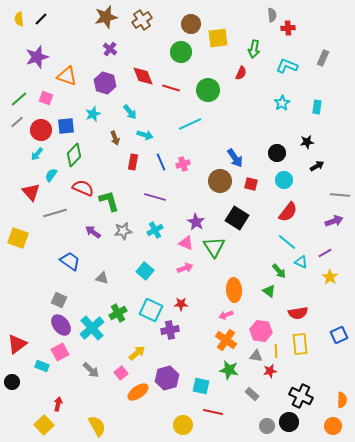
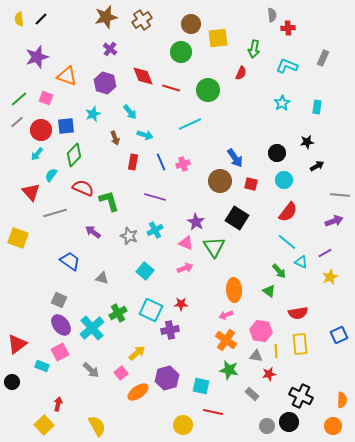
gray star at (123, 231): moved 6 px right, 5 px down; rotated 30 degrees clockwise
yellow star at (330, 277): rotated 14 degrees clockwise
red star at (270, 371): moved 1 px left, 3 px down
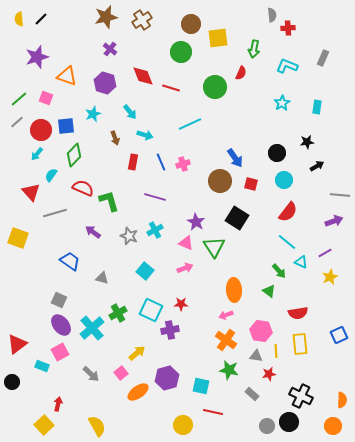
green circle at (208, 90): moved 7 px right, 3 px up
gray arrow at (91, 370): moved 4 px down
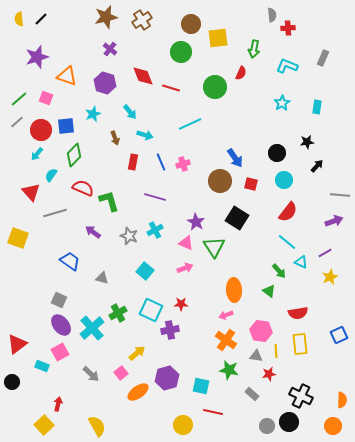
black arrow at (317, 166): rotated 16 degrees counterclockwise
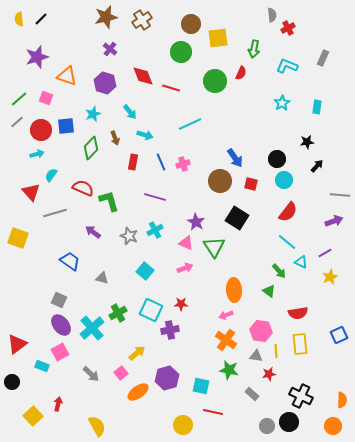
red cross at (288, 28): rotated 24 degrees counterclockwise
green circle at (215, 87): moved 6 px up
black circle at (277, 153): moved 6 px down
cyan arrow at (37, 154): rotated 144 degrees counterclockwise
green diamond at (74, 155): moved 17 px right, 7 px up
yellow square at (44, 425): moved 11 px left, 9 px up
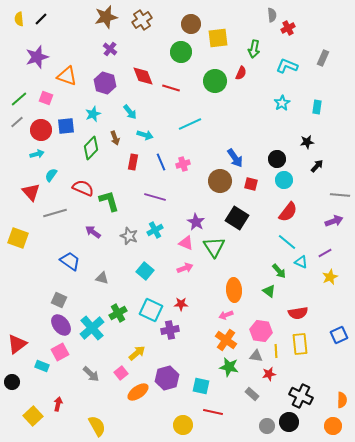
green star at (229, 370): moved 3 px up
